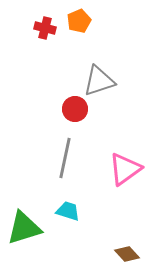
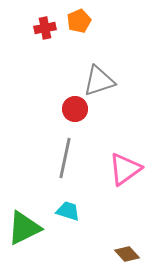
red cross: rotated 25 degrees counterclockwise
green triangle: rotated 9 degrees counterclockwise
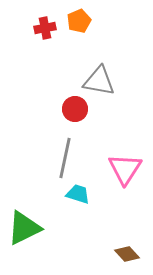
gray triangle: rotated 28 degrees clockwise
pink triangle: rotated 21 degrees counterclockwise
cyan trapezoid: moved 10 px right, 17 px up
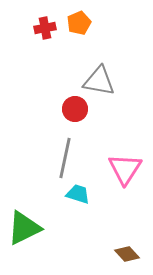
orange pentagon: moved 2 px down
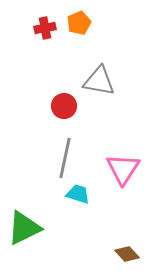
red circle: moved 11 px left, 3 px up
pink triangle: moved 2 px left
